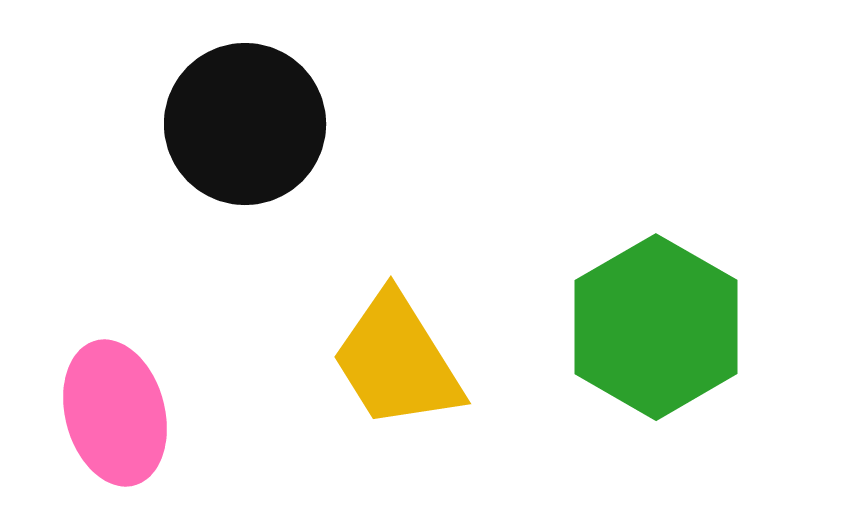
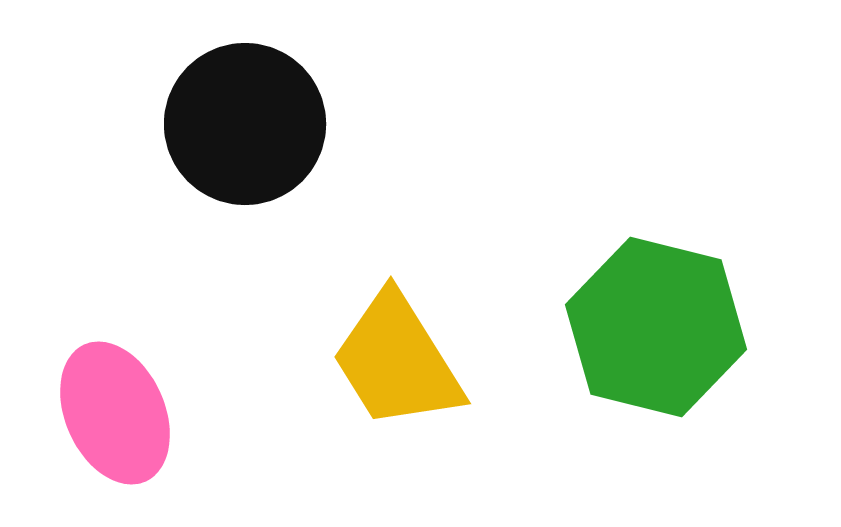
green hexagon: rotated 16 degrees counterclockwise
pink ellipse: rotated 9 degrees counterclockwise
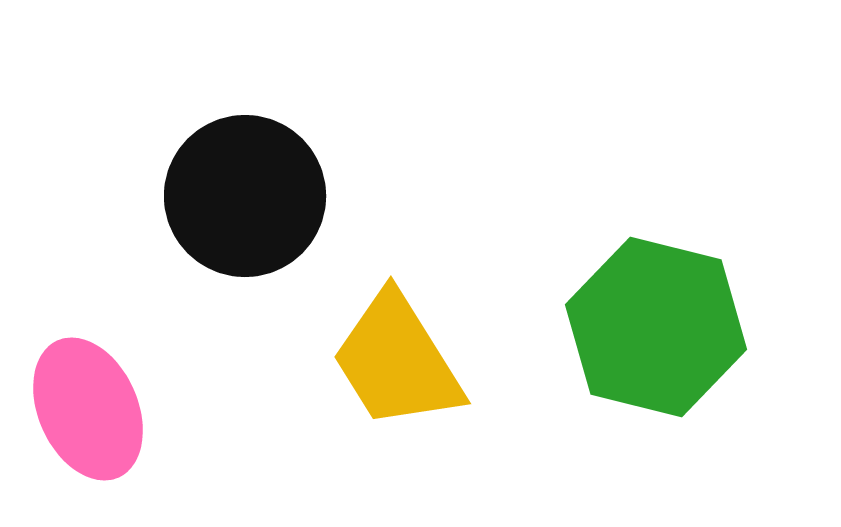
black circle: moved 72 px down
pink ellipse: moved 27 px left, 4 px up
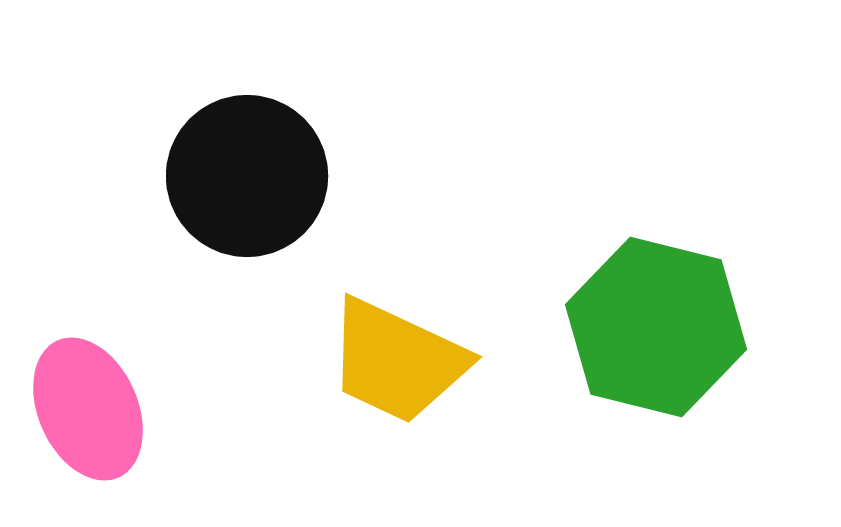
black circle: moved 2 px right, 20 px up
yellow trapezoid: rotated 33 degrees counterclockwise
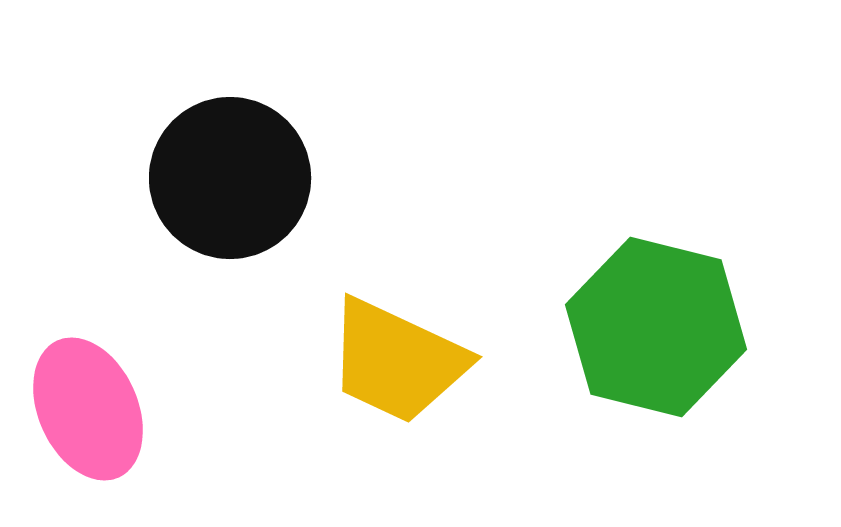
black circle: moved 17 px left, 2 px down
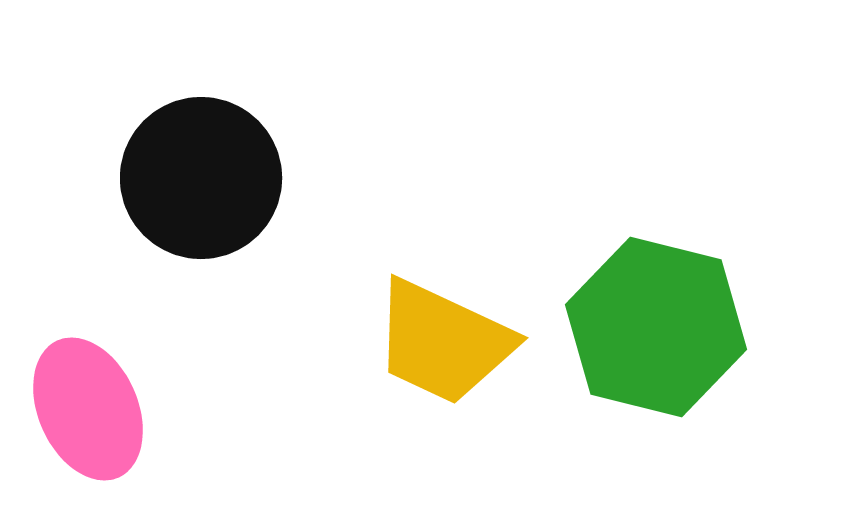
black circle: moved 29 px left
yellow trapezoid: moved 46 px right, 19 px up
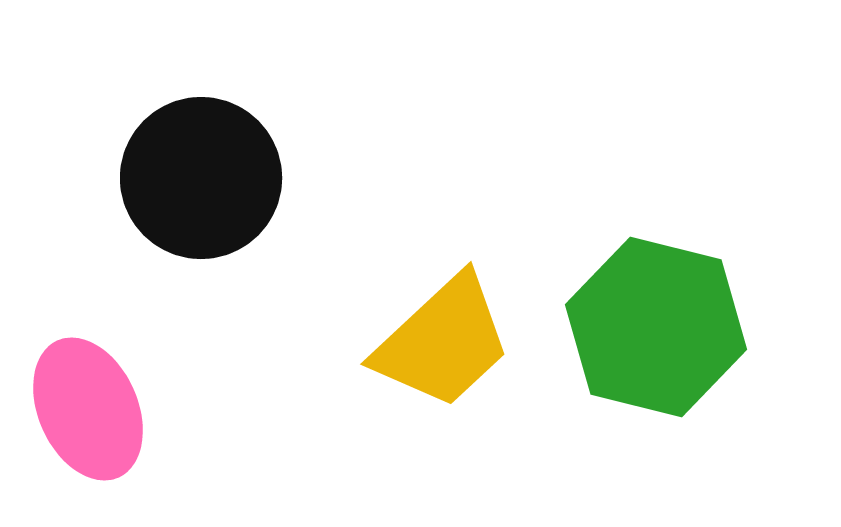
yellow trapezoid: rotated 68 degrees counterclockwise
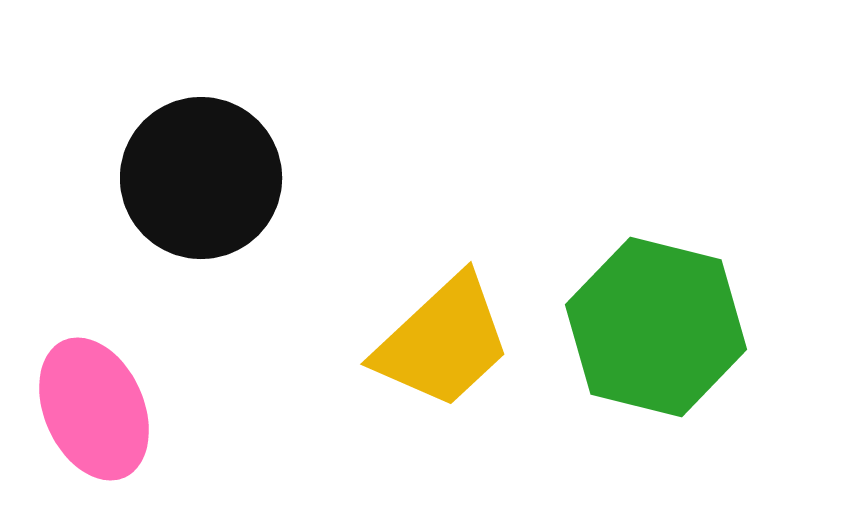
pink ellipse: moved 6 px right
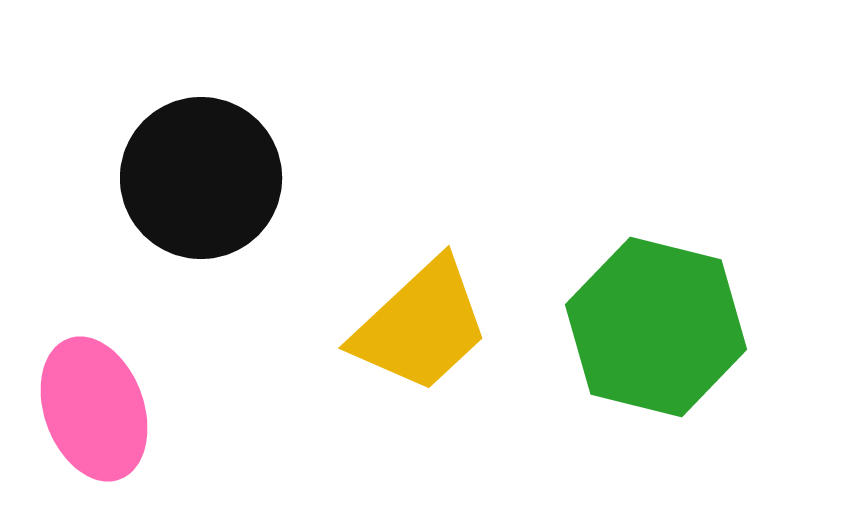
yellow trapezoid: moved 22 px left, 16 px up
pink ellipse: rotated 4 degrees clockwise
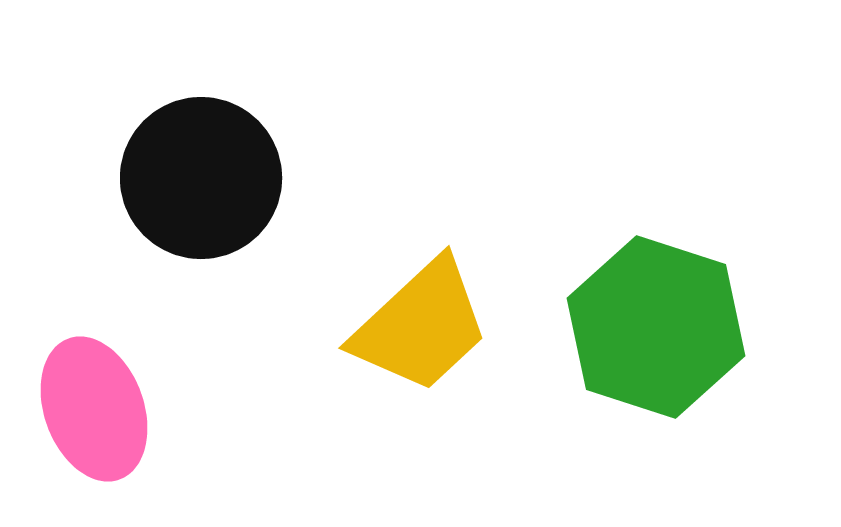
green hexagon: rotated 4 degrees clockwise
